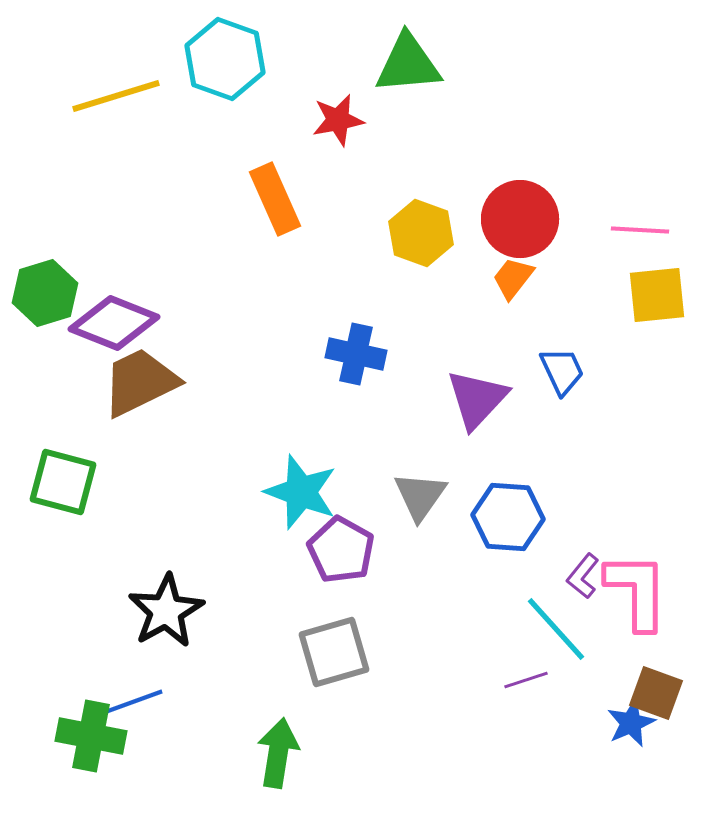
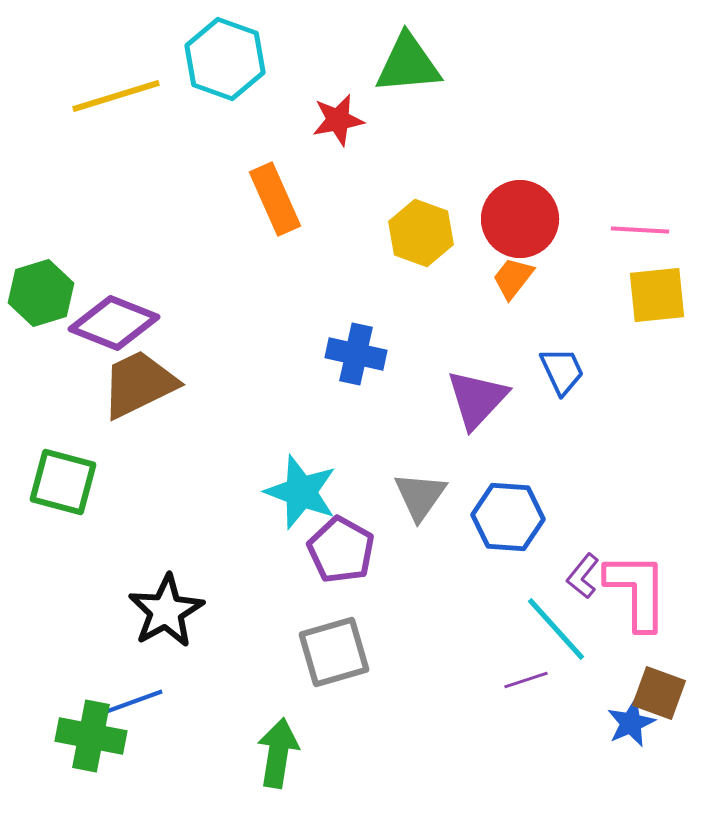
green hexagon: moved 4 px left
brown trapezoid: moved 1 px left, 2 px down
brown square: moved 3 px right
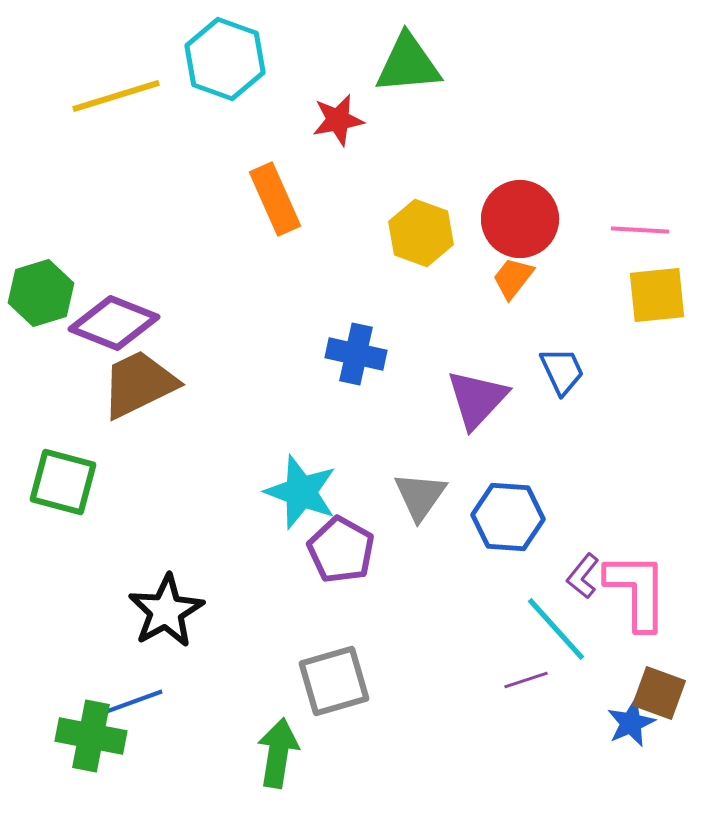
gray square: moved 29 px down
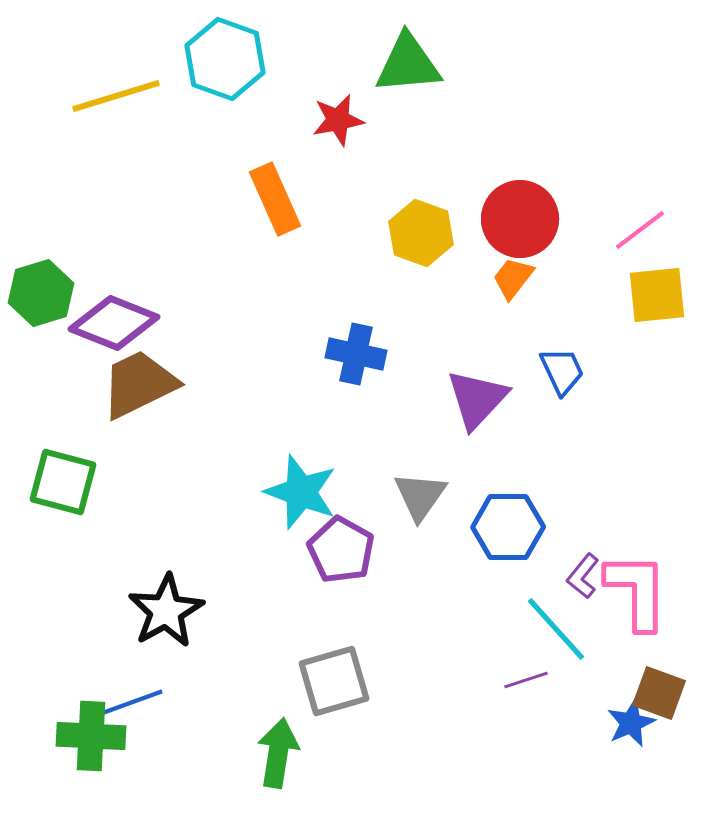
pink line: rotated 40 degrees counterclockwise
blue hexagon: moved 10 px down; rotated 4 degrees counterclockwise
green cross: rotated 8 degrees counterclockwise
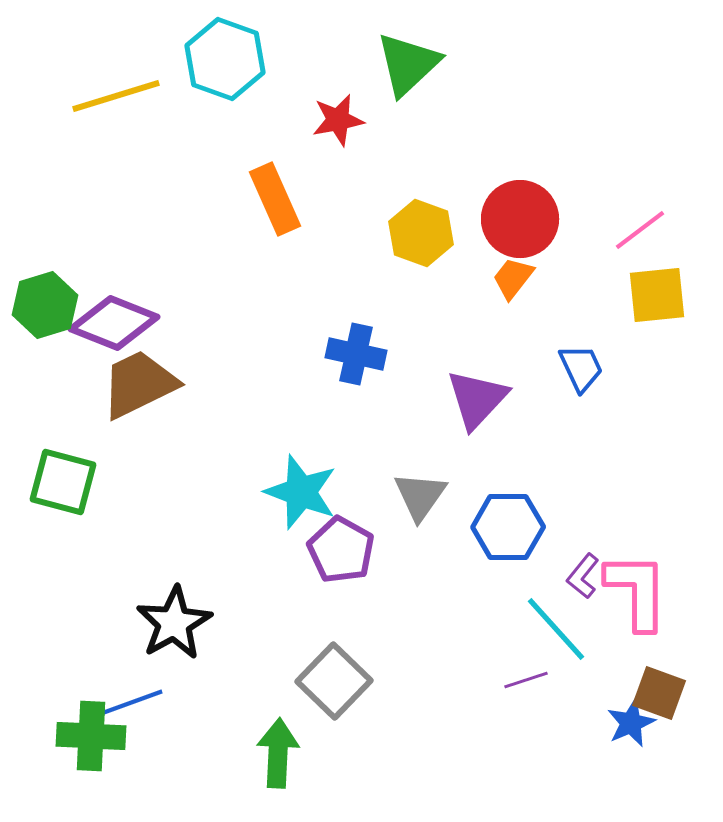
green triangle: rotated 38 degrees counterclockwise
green hexagon: moved 4 px right, 12 px down
blue trapezoid: moved 19 px right, 3 px up
black star: moved 8 px right, 12 px down
gray square: rotated 30 degrees counterclockwise
green arrow: rotated 6 degrees counterclockwise
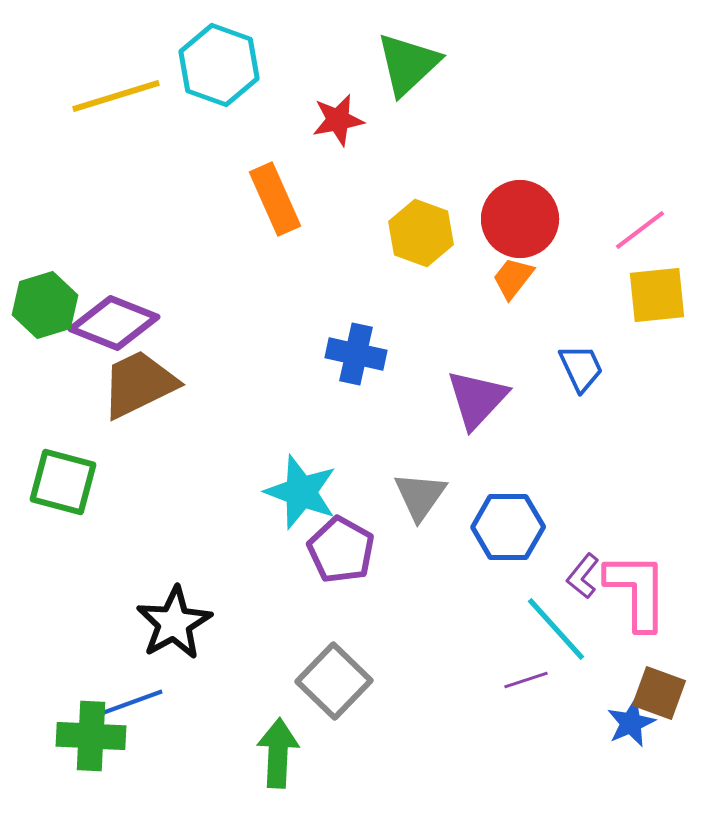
cyan hexagon: moved 6 px left, 6 px down
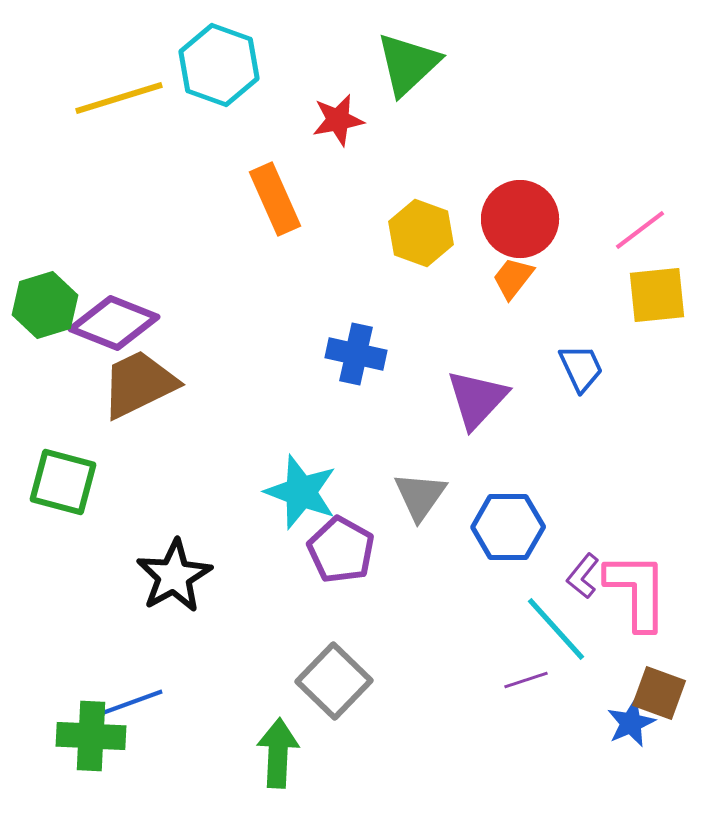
yellow line: moved 3 px right, 2 px down
black star: moved 47 px up
